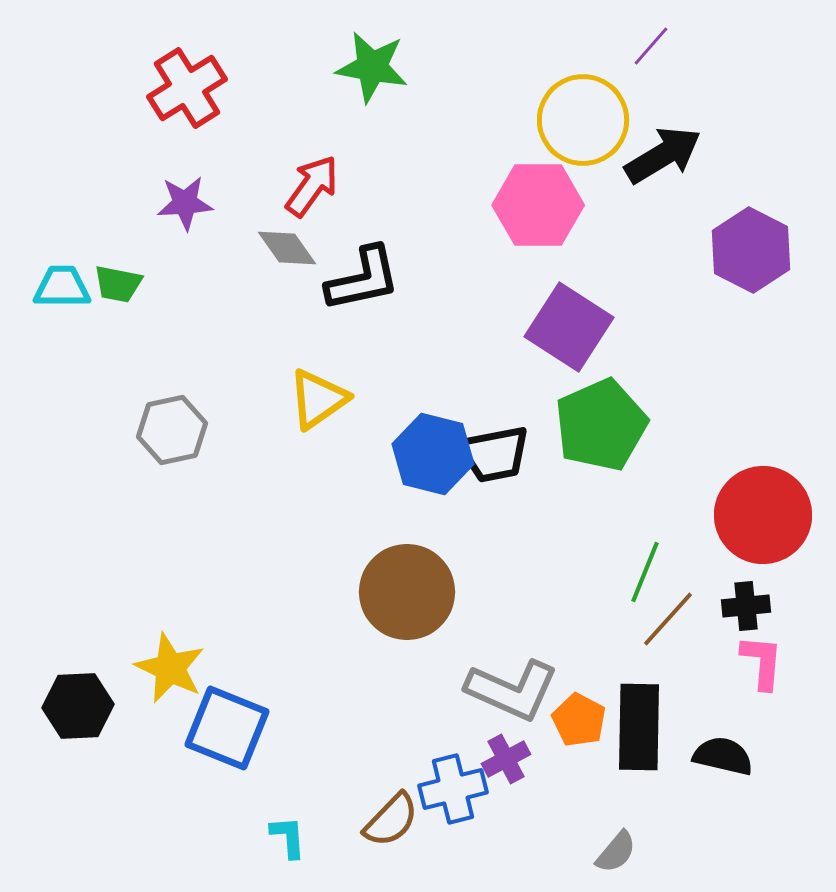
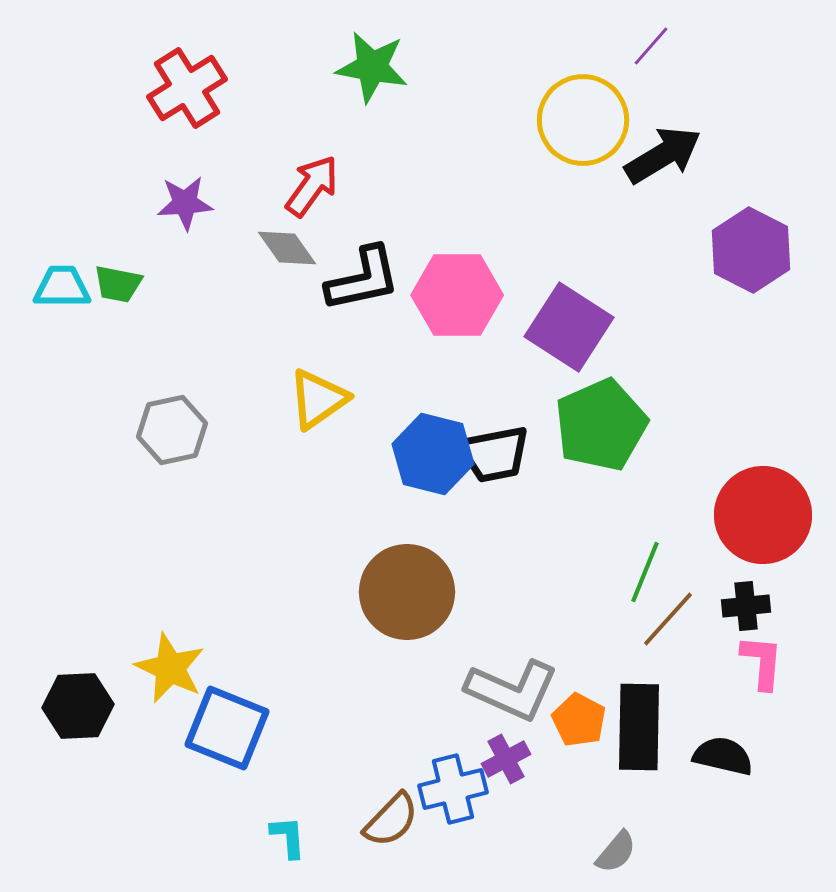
pink hexagon: moved 81 px left, 90 px down
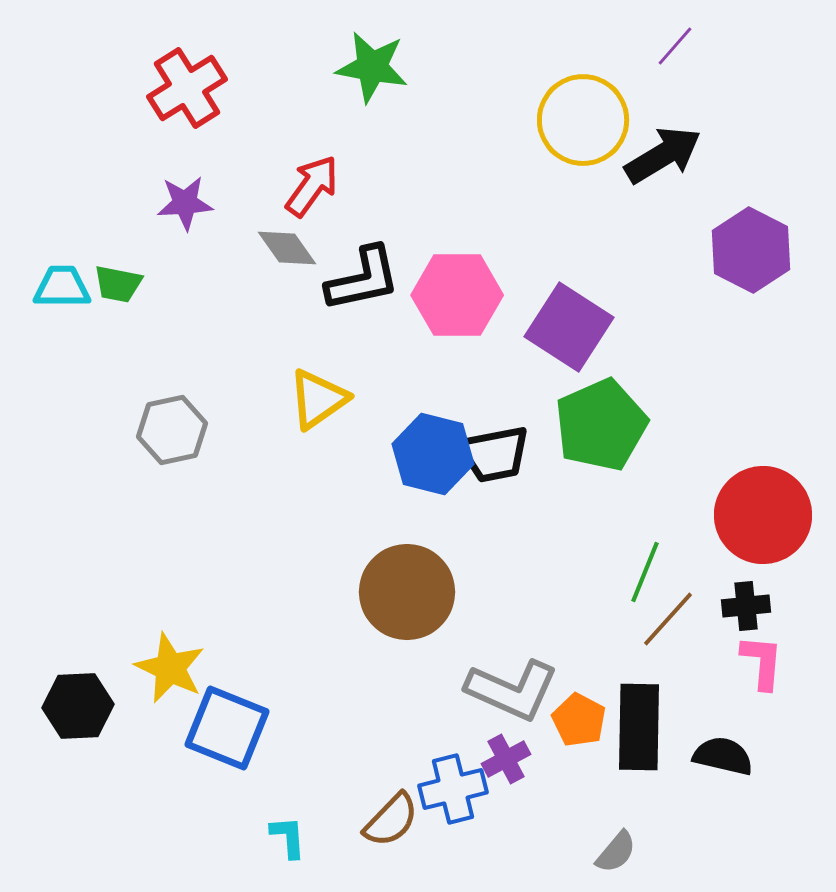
purple line: moved 24 px right
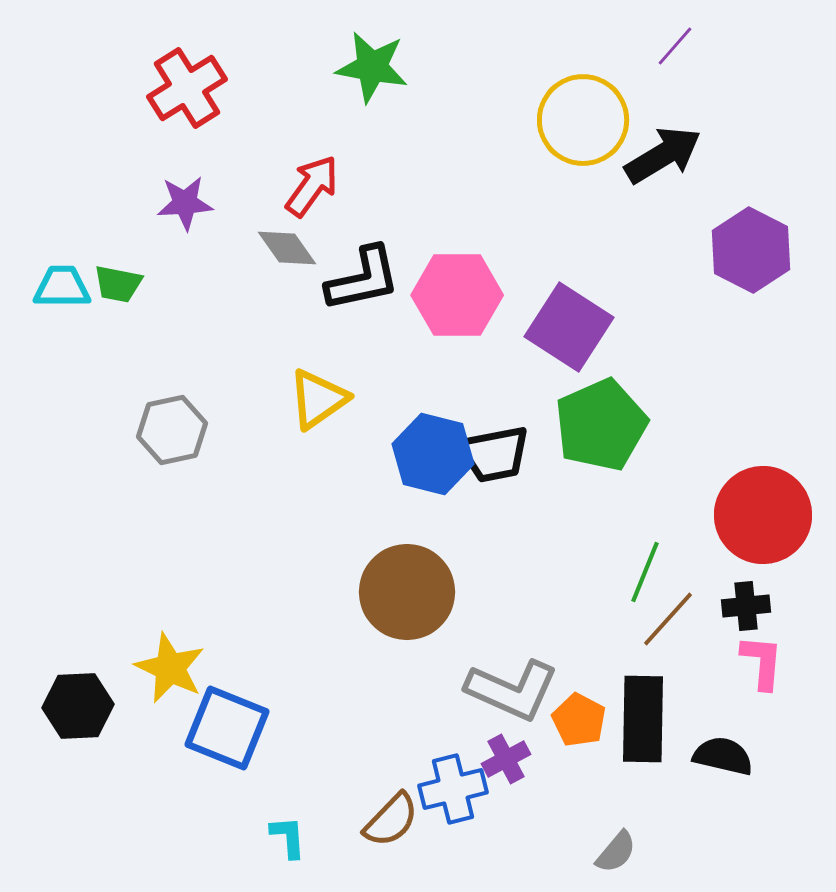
black rectangle: moved 4 px right, 8 px up
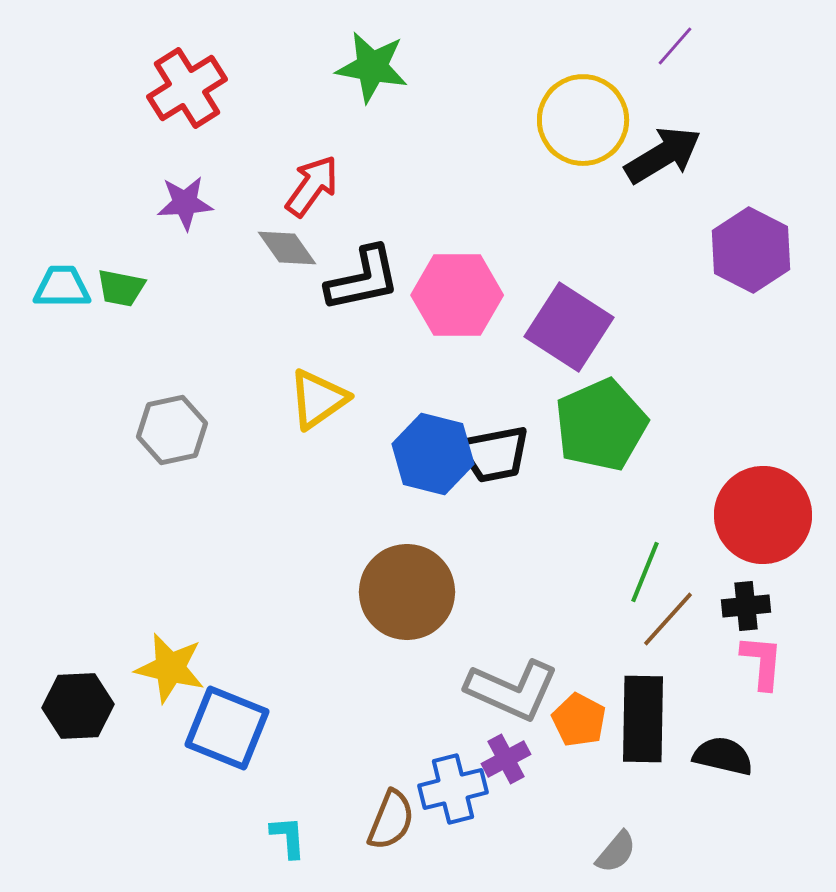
green trapezoid: moved 3 px right, 4 px down
yellow star: rotated 12 degrees counterclockwise
brown semicircle: rotated 22 degrees counterclockwise
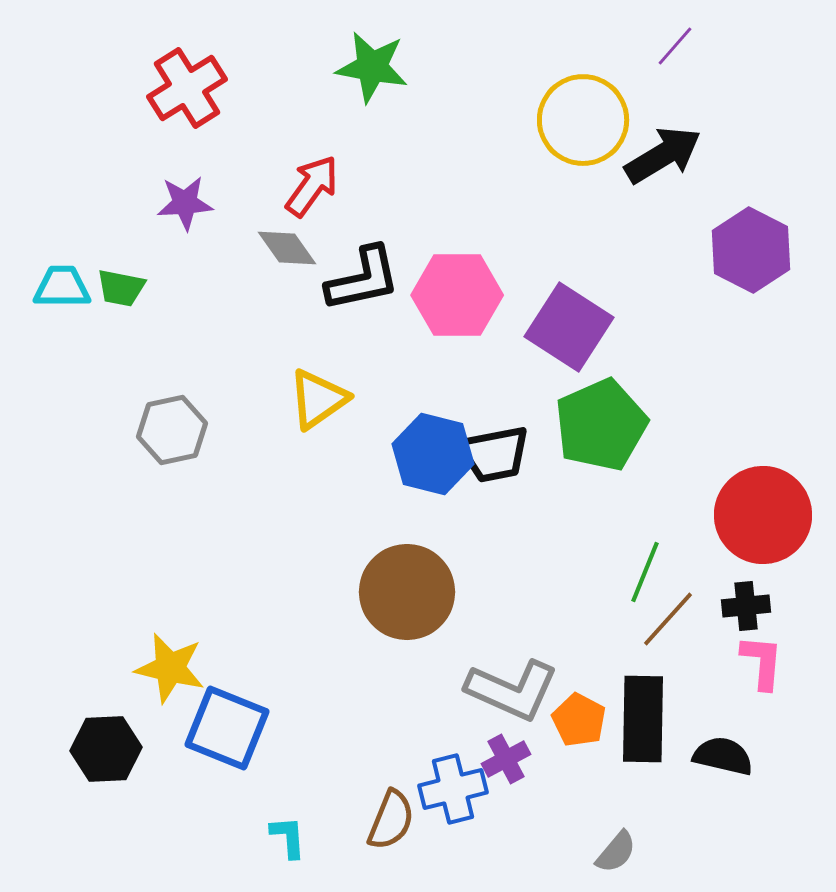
black hexagon: moved 28 px right, 43 px down
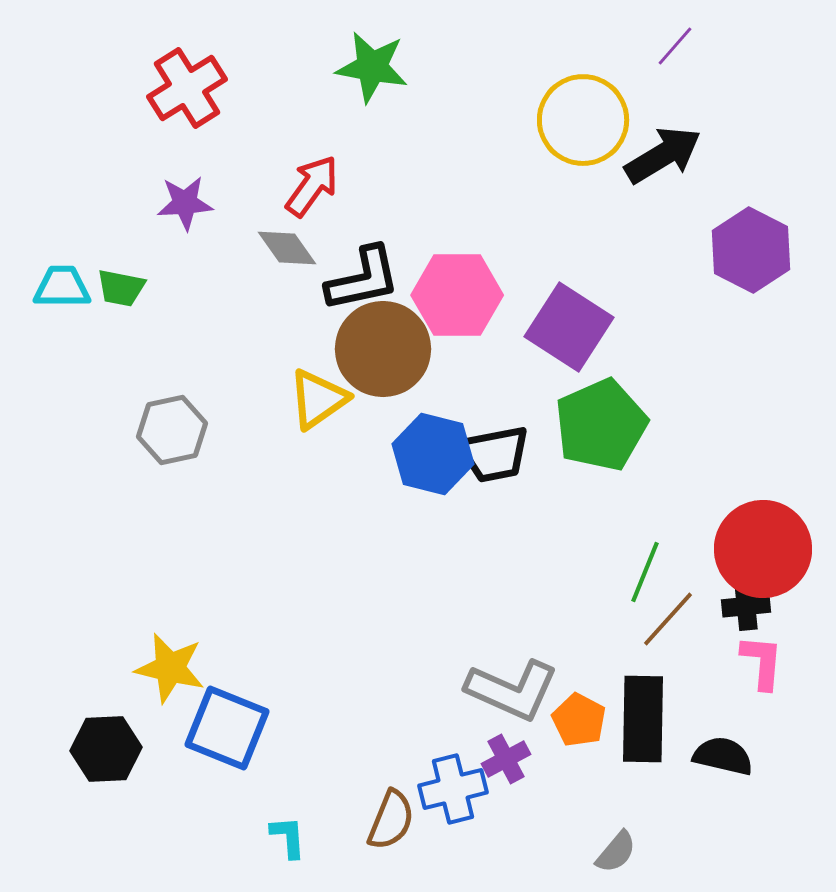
red circle: moved 34 px down
brown circle: moved 24 px left, 243 px up
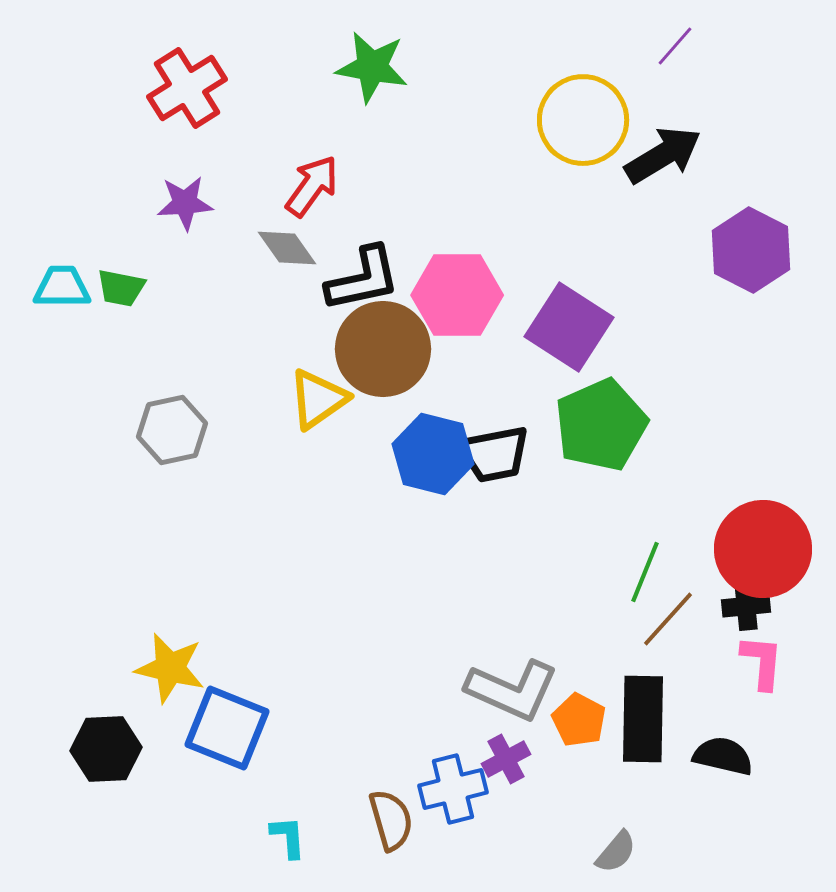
brown semicircle: rotated 38 degrees counterclockwise
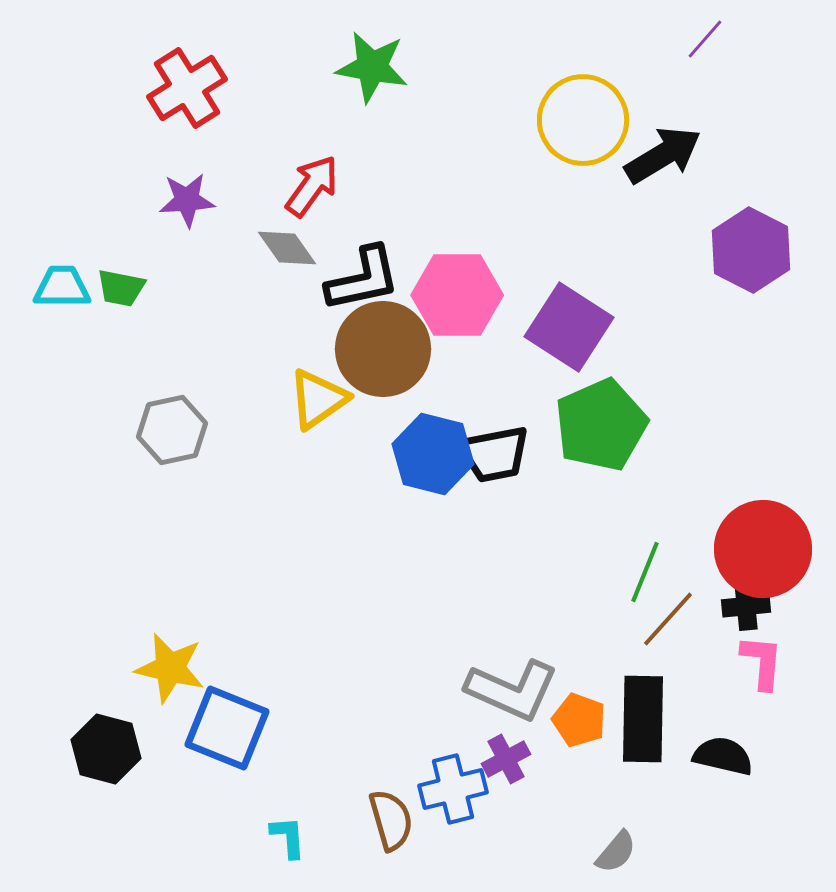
purple line: moved 30 px right, 7 px up
purple star: moved 2 px right, 3 px up
orange pentagon: rotated 8 degrees counterclockwise
black hexagon: rotated 18 degrees clockwise
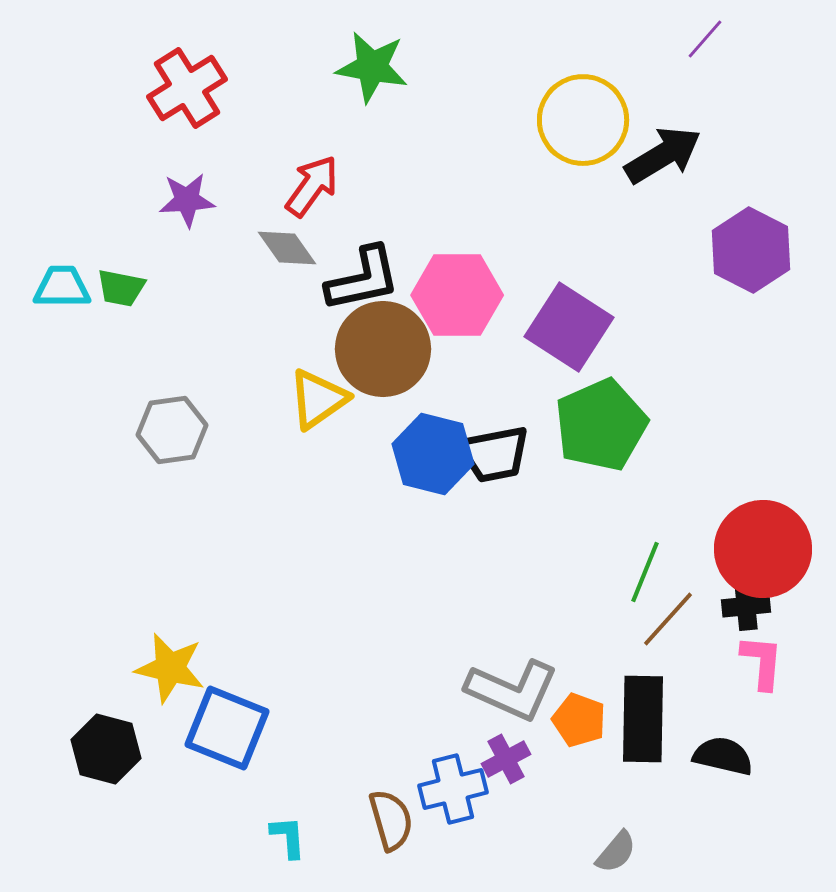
gray hexagon: rotated 4 degrees clockwise
